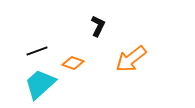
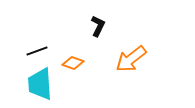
cyan trapezoid: rotated 52 degrees counterclockwise
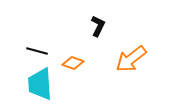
black line: rotated 35 degrees clockwise
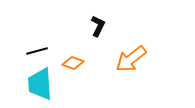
black line: rotated 30 degrees counterclockwise
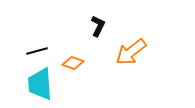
orange arrow: moved 7 px up
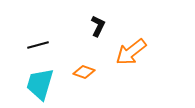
black line: moved 1 px right, 6 px up
orange diamond: moved 11 px right, 9 px down
cyan trapezoid: rotated 20 degrees clockwise
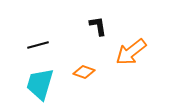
black L-shape: rotated 35 degrees counterclockwise
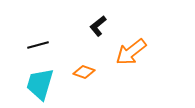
black L-shape: rotated 120 degrees counterclockwise
